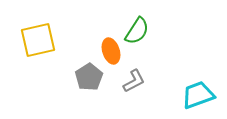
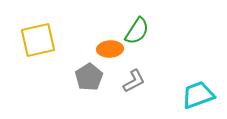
orange ellipse: moved 1 px left, 2 px up; rotated 75 degrees counterclockwise
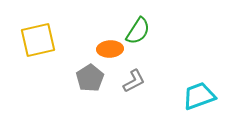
green semicircle: moved 1 px right
gray pentagon: moved 1 px right, 1 px down
cyan trapezoid: moved 1 px right, 1 px down
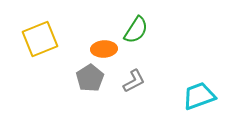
green semicircle: moved 2 px left, 1 px up
yellow square: moved 2 px right, 1 px up; rotated 9 degrees counterclockwise
orange ellipse: moved 6 px left
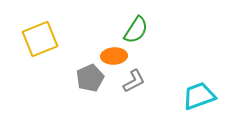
orange ellipse: moved 10 px right, 7 px down
gray pentagon: rotated 8 degrees clockwise
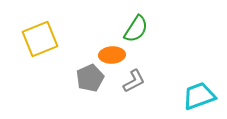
green semicircle: moved 1 px up
orange ellipse: moved 2 px left, 1 px up
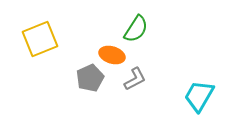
orange ellipse: rotated 20 degrees clockwise
gray L-shape: moved 1 px right, 2 px up
cyan trapezoid: rotated 40 degrees counterclockwise
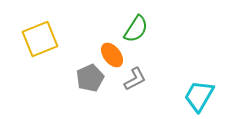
orange ellipse: rotated 35 degrees clockwise
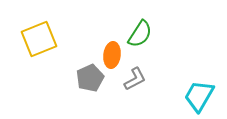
green semicircle: moved 4 px right, 5 px down
yellow square: moved 1 px left
orange ellipse: rotated 45 degrees clockwise
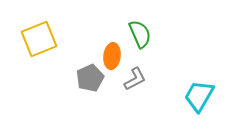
green semicircle: rotated 56 degrees counterclockwise
orange ellipse: moved 1 px down
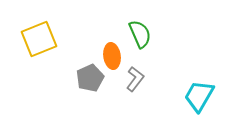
orange ellipse: rotated 15 degrees counterclockwise
gray L-shape: rotated 25 degrees counterclockwise
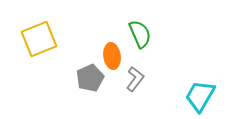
cyan trapezoid: moved 1 px right
